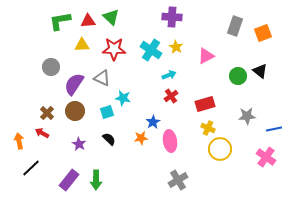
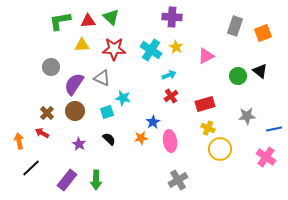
purple rectangle: moved 2 px left
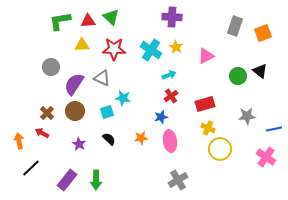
blue star: moved 8 px right, 5 px up; rotated 16 degrees clockwise
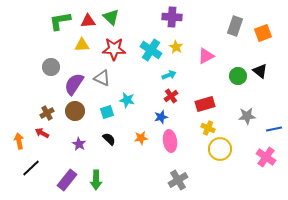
cyan star: moved 4 px right, 2 px down
brown cross: rotated 16 degrees clockwise
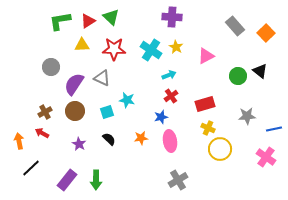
red triangle: rotated 28 degrees counterclockwise
gray rectangle: rotated 60 degrees counterclockwise
orange square: moved 3 px right; rotated 24 degrees counterclockwise
brown cross: moved 2 px left, 1 px up
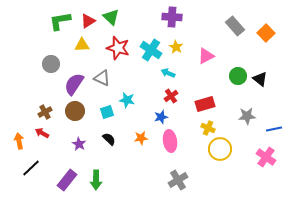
red star: moved 4 px right, 1 px up; rotated 15 degrees clockwise
gray circle: moved 3 px up
black triangle: moved 8 px down
cyan arrow: moved 1 px left, 2 px up; rotated 136 degrees counterclockwise
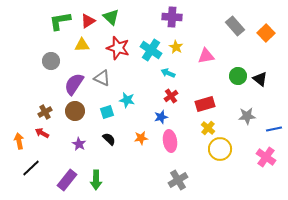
pink triangle: rotated 18 degrees clockwise
gray circle: moved 3 px up
yellow cross: rotated 16 degrees clockwise
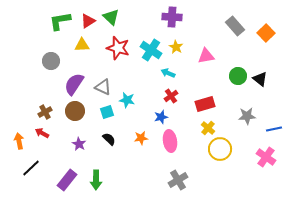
gray triangle: moved 1 px right, 9 px down
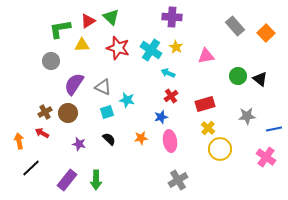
green L-shape: moved 8 px down
brown circle: moved 7 px left, 2 px down
purple star: rotated 16 degrees counterclockwise
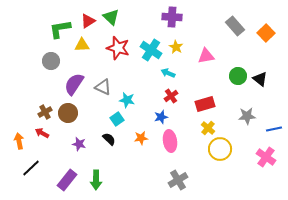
cyan square: moved 10 px right, 7 px down; rotated 16 degrees counterclockwise
